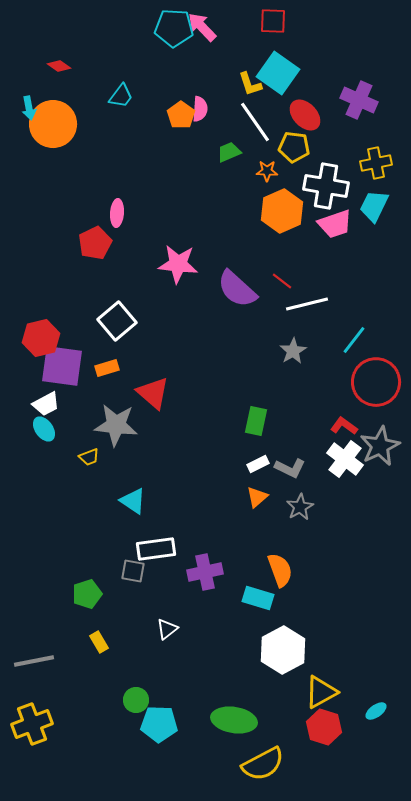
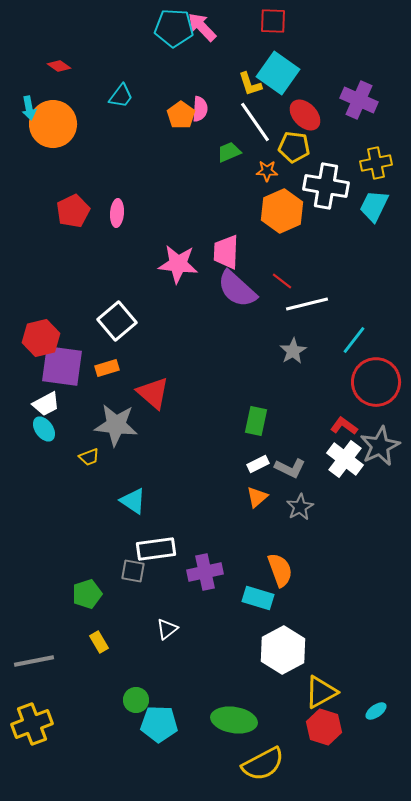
pink trapezoid at (335, 224): moved 109 px left, 28 px down; rotated 111 degrees clockwise
red pentagon at (95, 243): moved 22 px left, 32 px up
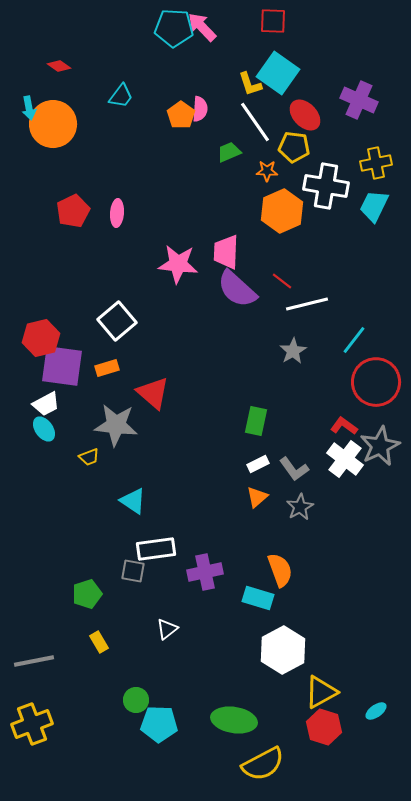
gray L-shape at (290, 468): moved 4 px right, 1 px down; rotated 28 degrees clockwise
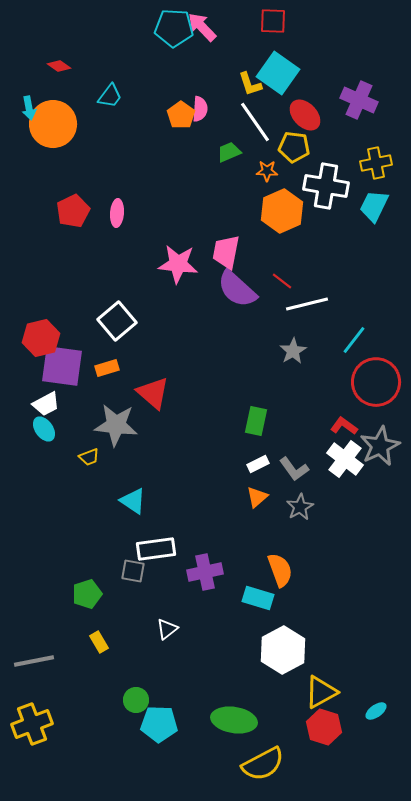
cyan trapezoid at (121, 96): moved 11 px left
pink trapezoid at (226, 252): rotated 9 degrees clockwise
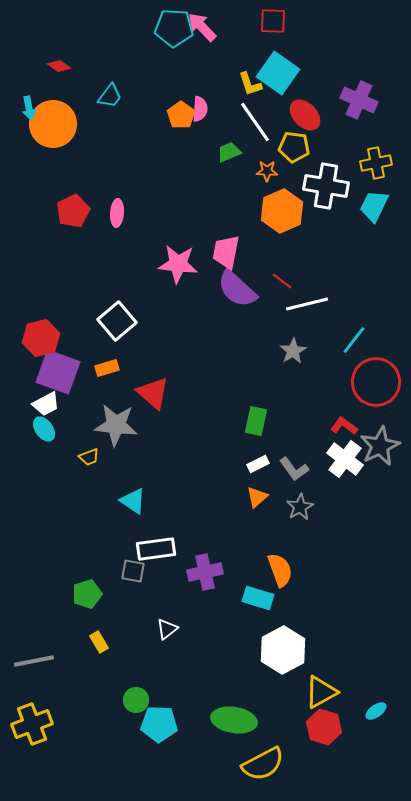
purple square at (62, 366): moved 4 px left, 6 px down; rotated 12 degrees clockwise
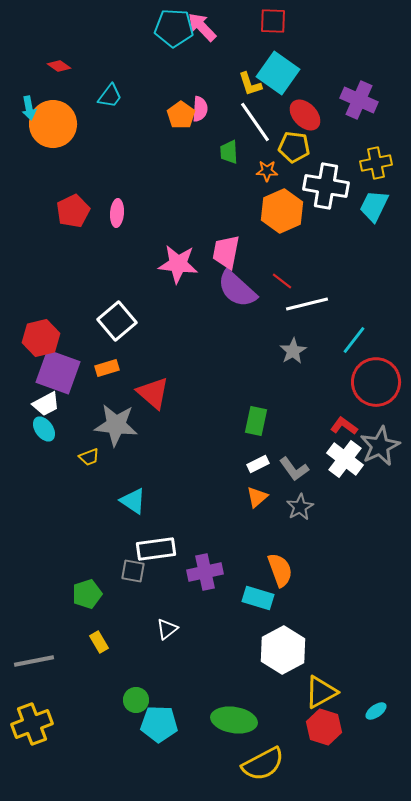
green trapezoid at (229, 152): rotated 70 degrees counterclockwise
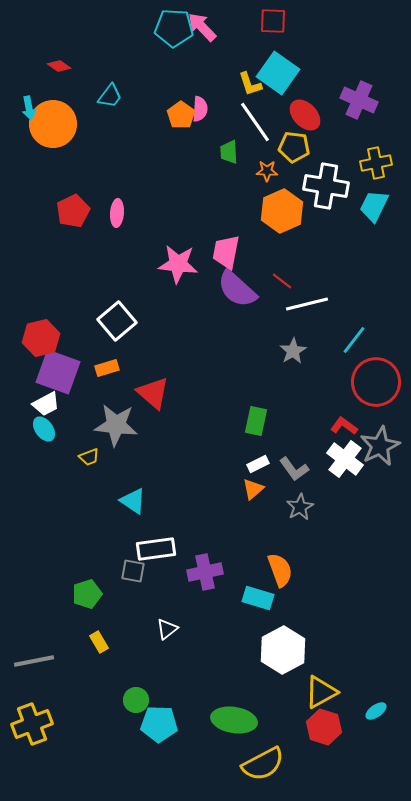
orange triangle at (257, 497): moved 4 px left, 8 px up
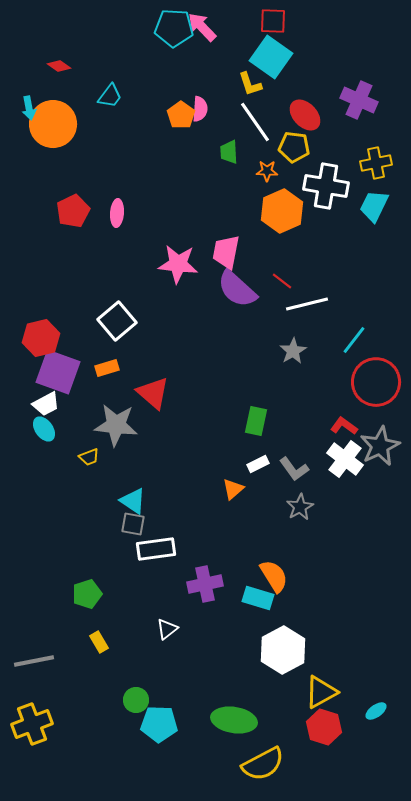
cyan square at (278, 73): moved 7 px left, 16 px up
orange triangle at (253, 489): moved 20 px left
orange semicircle at (280, 570): moved 6 px left, 6 px down; rotated 12 degrees counterclockwise
gray square at (133, 571): moved 47 px up
purple cross at (205, 572): moved 12 px down
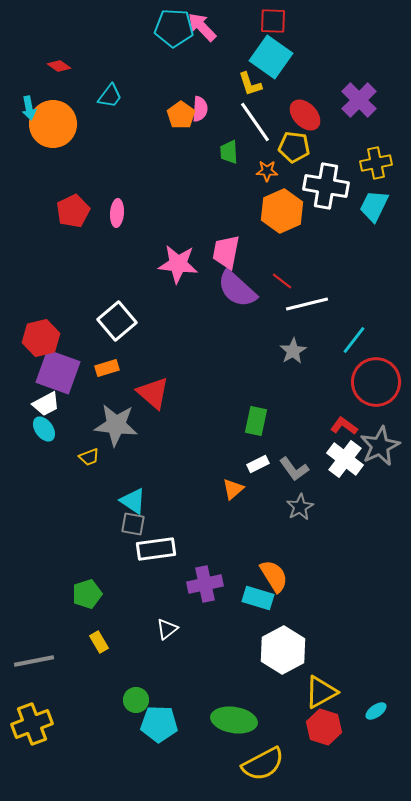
purple cross at (359, 100): rotated 21 degrees clockwise
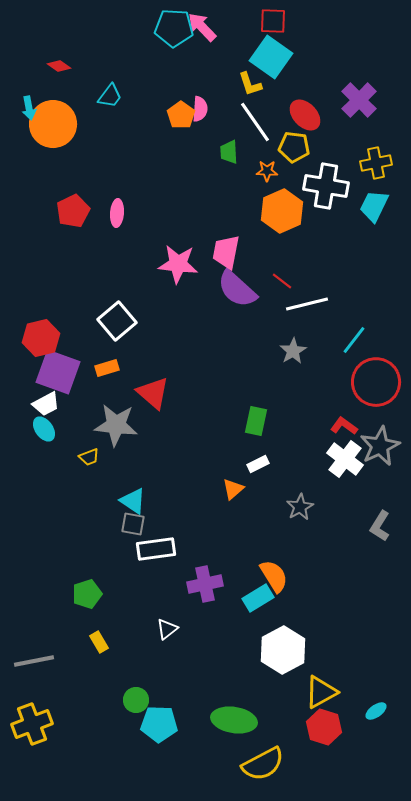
gray L-shape at (294, 469): moved 86 px right, 57 px down; rotated 68 degrees clockwise
cyan rectangle at (258, 598): rotated 48 degrees counterclockwise
